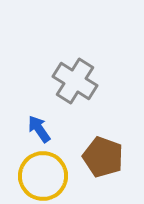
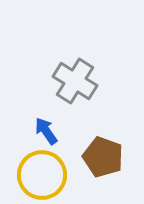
blue arrow: moved 7 px right, 2 px down
yellow circle: moved 1 px left, 1 px up
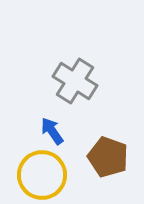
blue arrow: moved 6 px right
brown pentagon: moved 5 px right
